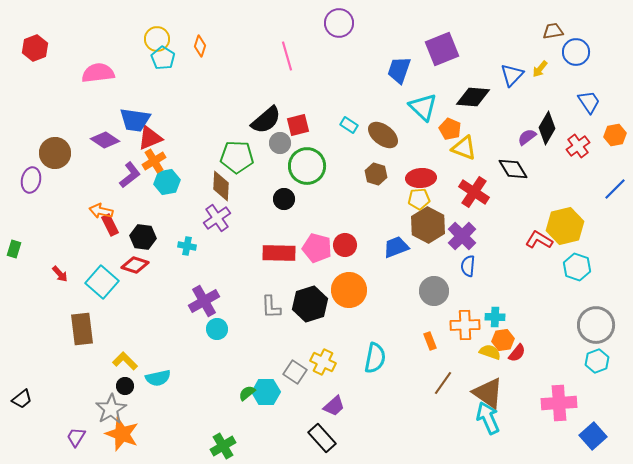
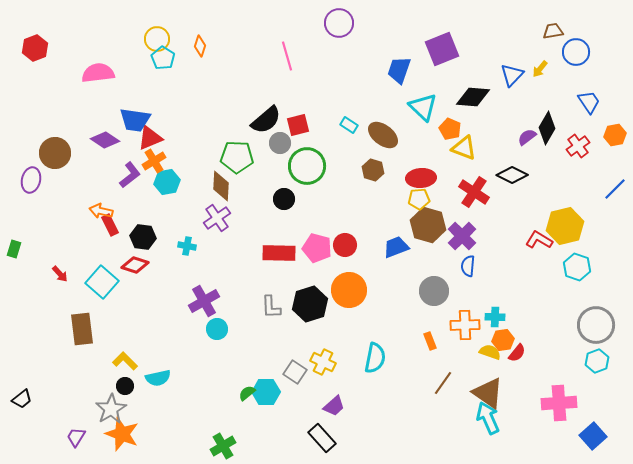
black diamond at (513, 169): moved 1 px left, 6 px down; rotated 32 degrees counterclockwise
brown hexagon at (376, 174): moved 3 px left, 4 px up
brown hexagon at (428, 225): rotated 12 degrees counterclockwise
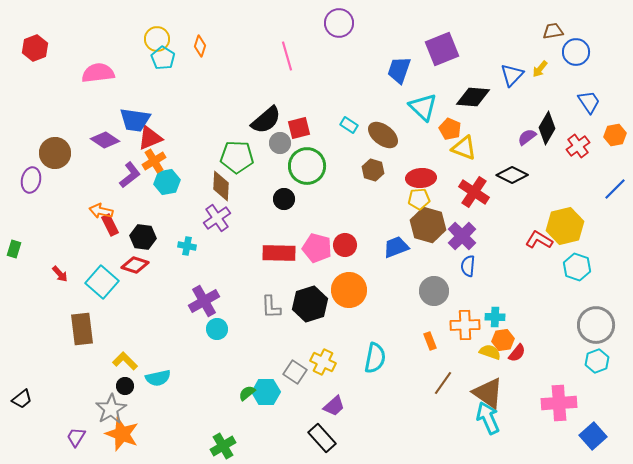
red square at (298, 125): moved 1 px right, 3 px down
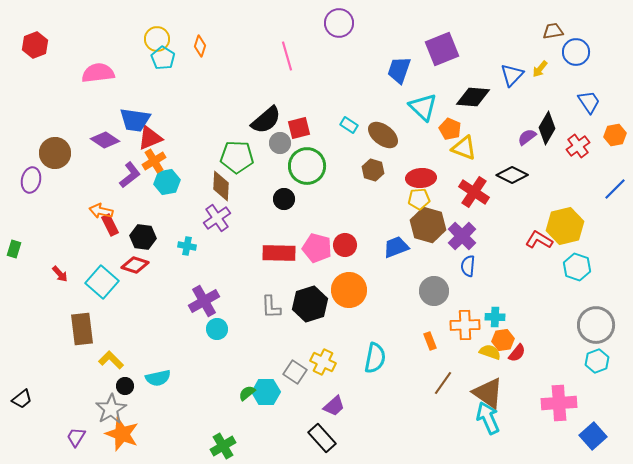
red hexagon at (35, 48): moved 3 px up
yellow L-shape at (125, 361): moved 14 px left, 1 px up
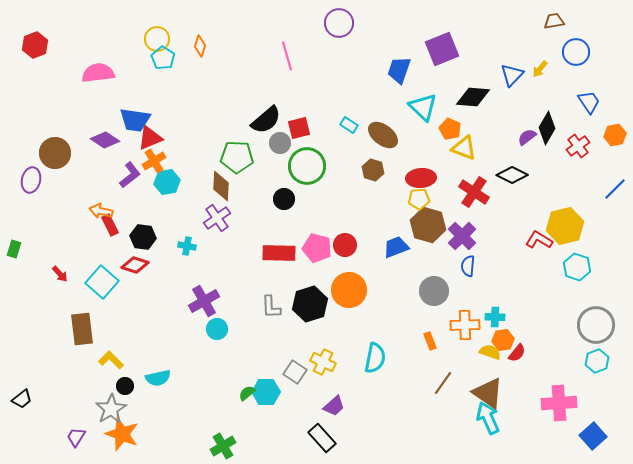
brown trapezoid at (553, 31): moved 1 px right, 10 px up
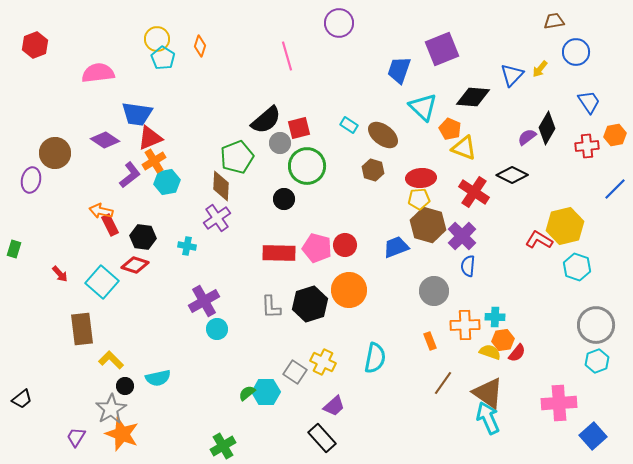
blue trapezoid at (135, 120): moved 2 px right, 6 px up
red cross at (578, 146): moved 9 px right; rotated 30 degrees clockwise
green pentagon at (237, 157): rotated 24 degrees counterclockwise
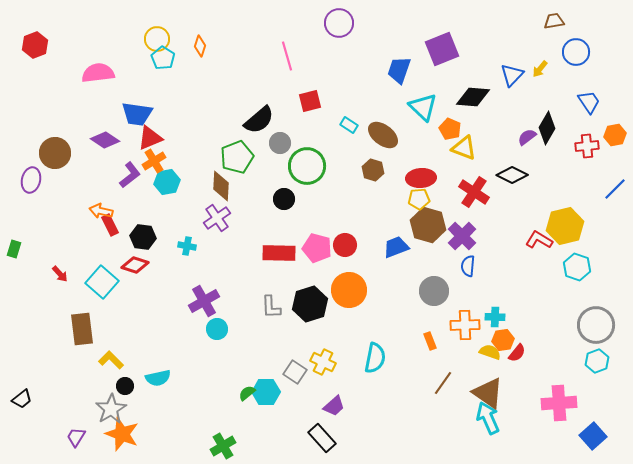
black semicircle at (266, 120): moved 7 px left
red square at (299, 128): moved 11 px right, 27 px up
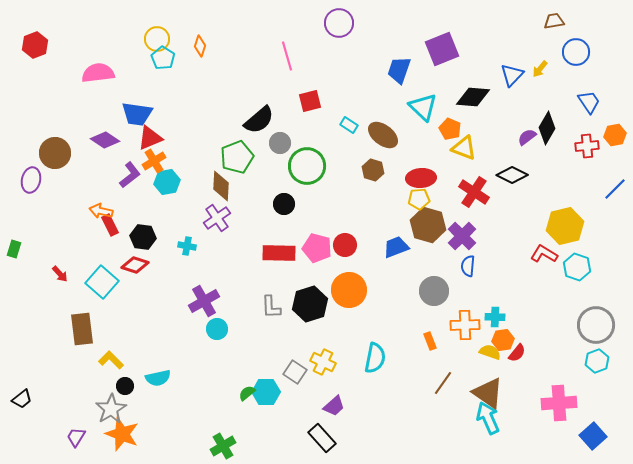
black circle at (284, 199): moved 5 px down
red L-shape at (539, 240): moved 5 px right, 14 px down
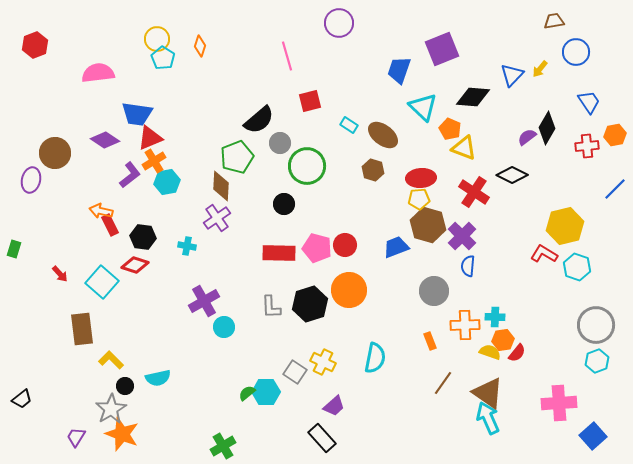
cyan circle at (217, 329): moved 7 px right, 2 px up
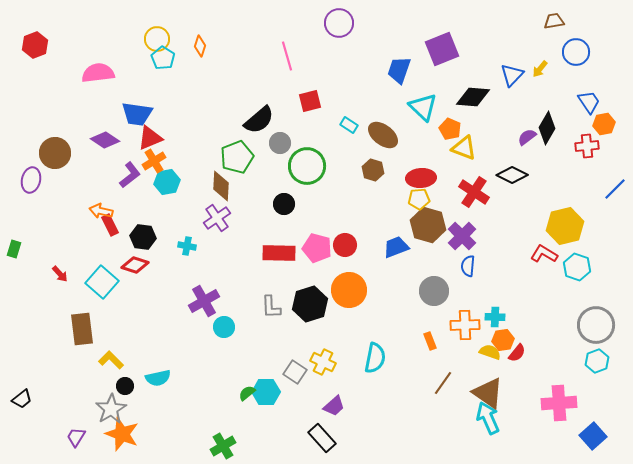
orange hexagon at (615, 135): moved 11 px left, 11 px up
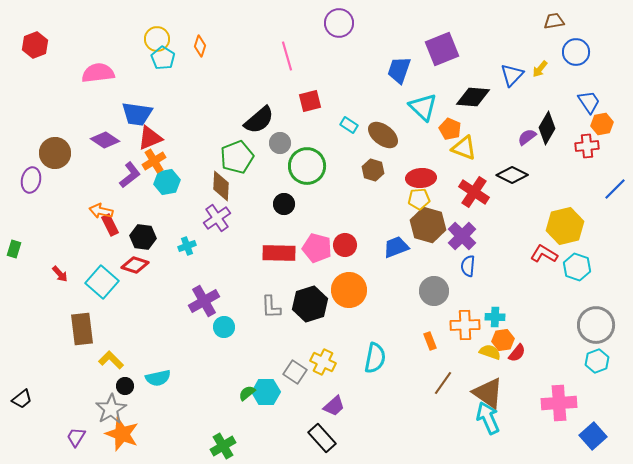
orange hexagon at (604, 124): moved 2 px left
cyan cross at (187, 246): rotated 30 degrees counterclockwise
